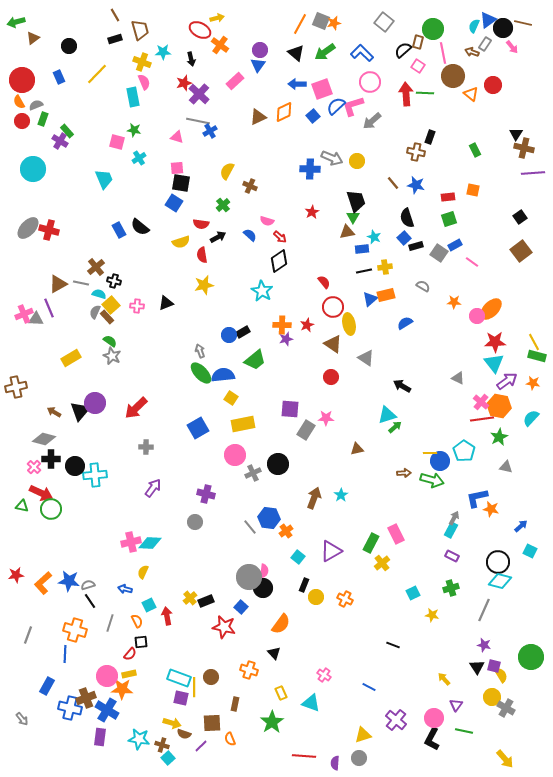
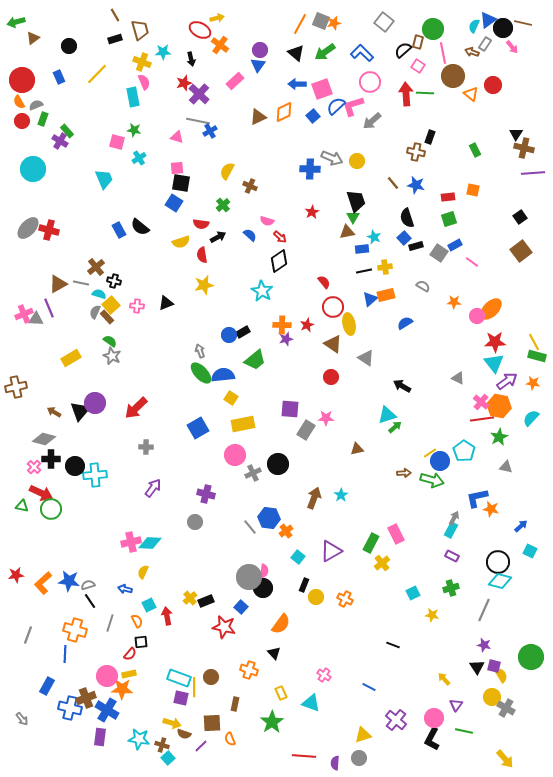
yellow line at (430, 453): rotated 32 degrees counterclockwise
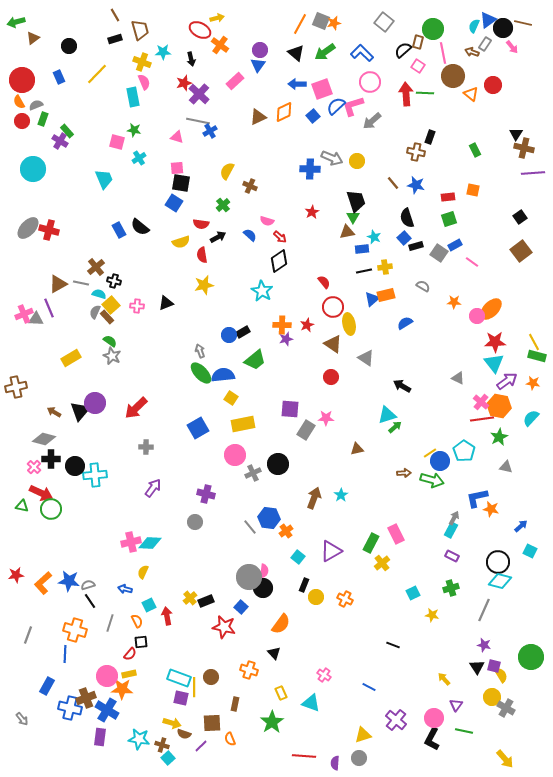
blue triangle at (370, 299): moved 2 px right
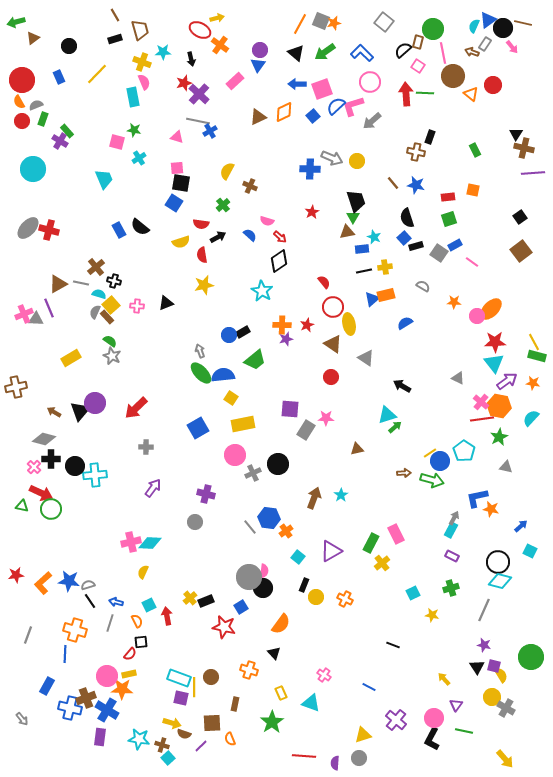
blue arrow at (125, 589): moved 9 px left, 13 px down
blue square at (241, 607): rotated 16 degrees clockwise
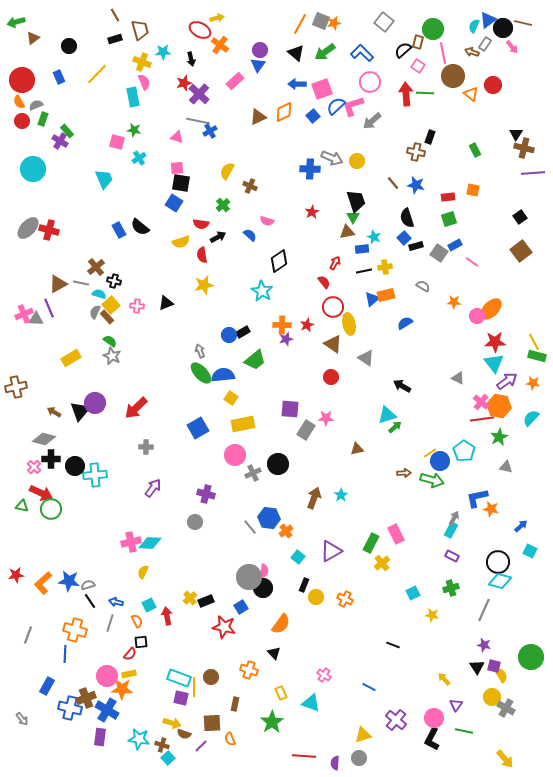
red arrow at (280, 237): moved 55 px right, 26 px down; rotated 104 degrees counterclockwise
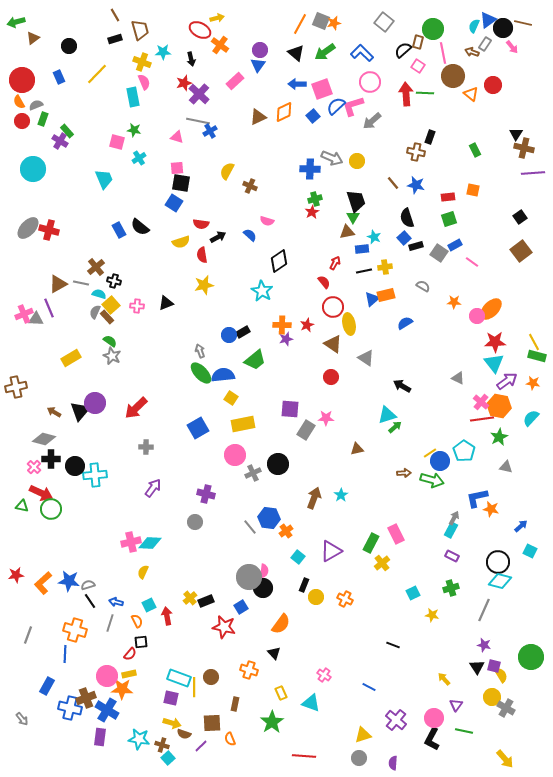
green cross at (223, 205): moved 92 px right, 6 px up; rotated 24 degrees clockwise
purple square at (181, 698): moved 10 px left
purple semicircle at (335, 763): moved 58 px right
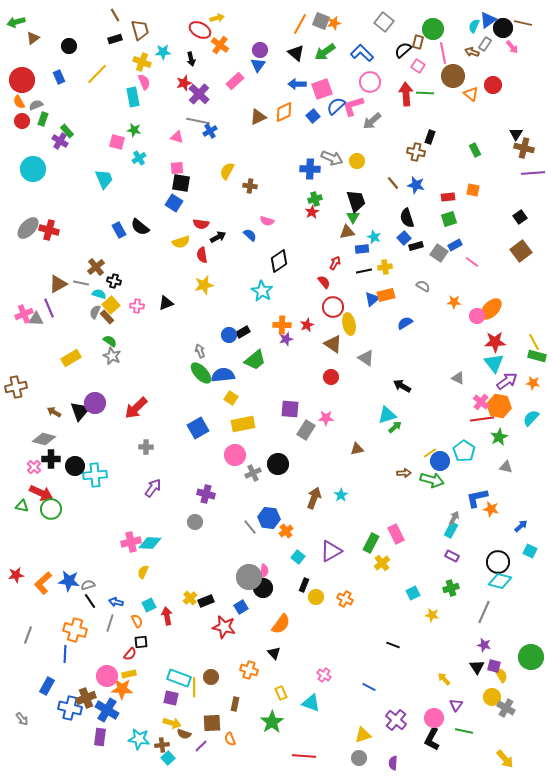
brown cross at (250, 186): rotated 16 degrees counterclockwise
gray line at (484, 610): moved 2 px down
brown cross at (162, 745): rotated 24 degrees counterclockwise
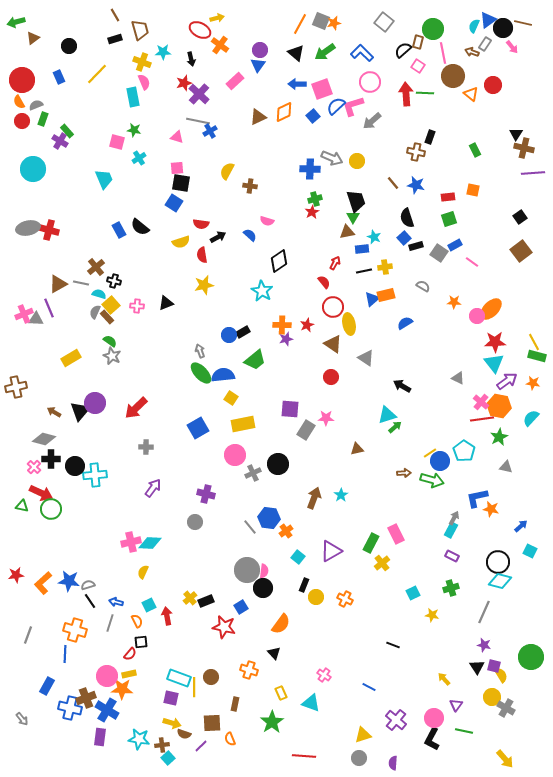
gray ellipse at (28, 228): rotated 35 degrees clockwise
gray circle at (249, 577): moved 2 px left, 7 px up
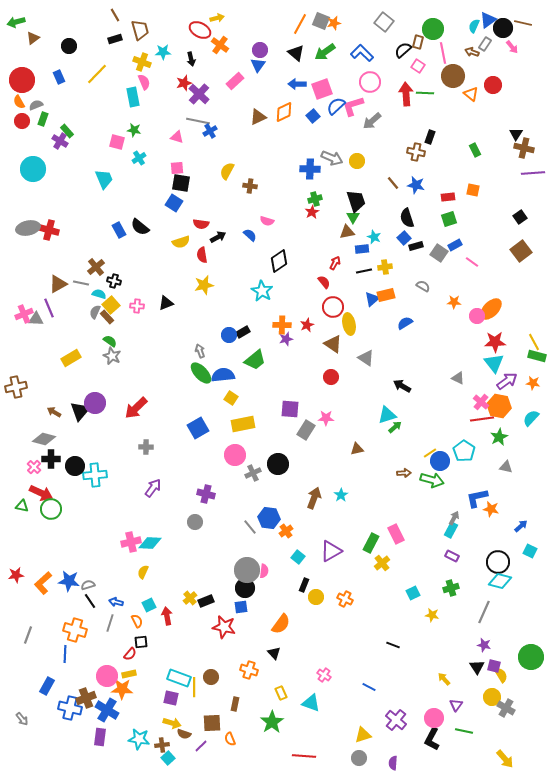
black circle at (263, 588): moved 18 px left
blue square at (241, 607): rotated 24 degrees clockwise
